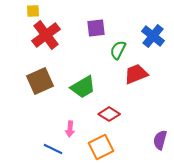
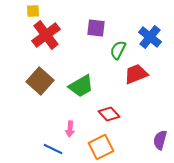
purple square: rotated 12 degrees clockwise
blue cross: moved 3 px left, 1 px down
brown square: rotated 24 degrees counterclockwise
green trapezoid: moved 2 px left, 1 px up
red diamond: rotated 15 degrees clockwise
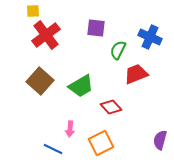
blue cross: rotated 15 degrees counterclockwise
red diamond: moved 2 px right, 7 px up
orange square: moved 4 px up
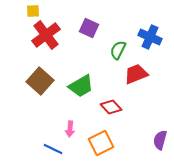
purple square: moved 7 px left; rotated 18 degrees clockwise
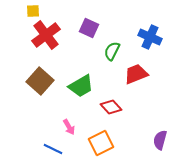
green semicircle: moved 6 px left, 1 px down
pink arrow: moved 1 px left, 2 px up; rotated 35 degrees counterclockwise
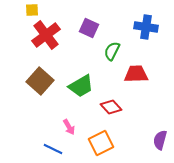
yellow square: moved 1 px left, 1 px up
blue cross: moved 4 px left, 10 px up; rotated 15 degrees counterclockwise
red trapezoid: rotated 20 degrees clockwise
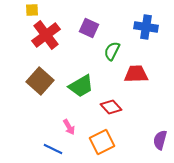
orange square: moved 1 px right, 1 px up
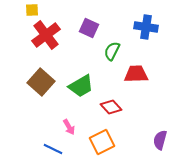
brown square: moved 1 px right, 1 px down
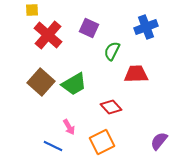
blue cross: rotated 30 degrees counterclockwise
red cross: moved 2 px right; rotated 12 degrees counterclockwise
green trapezoid: moved 7 px left, 2 px up
purple semicircle: moved 1 px left, 1 px down; rotated 24 degrees clockwise
blue line: moved 3 px up
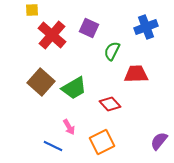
red cross: moved 4 px right
green trapezoid: moved 4 px down
red diamond: moved 1 px left, 3 px up
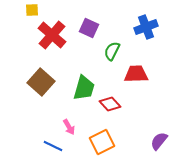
green trapezoid: moved 10 px right; rotated 44 degrees counterclockwise
